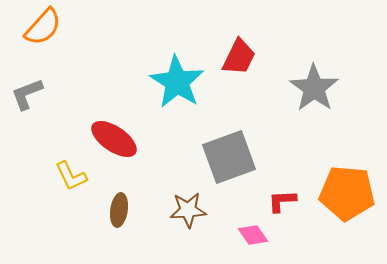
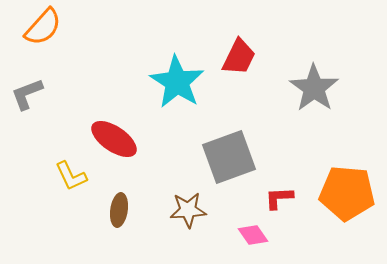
red L-shape: moved 3 px left, 3 px up
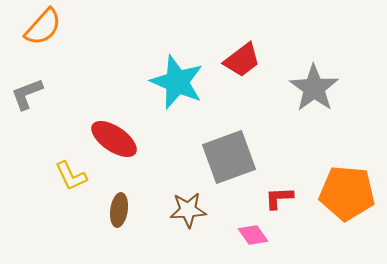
red trapezoid: moved 3 px right, 3 px down; rotated 27 degrees clockwise
cyan star: rotated 10 degrees counterclockwise
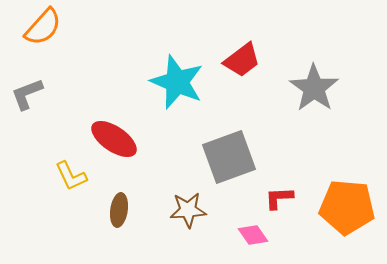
orange pentagon: moved 14 px down
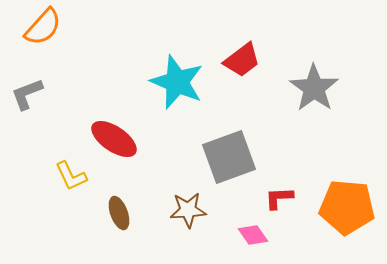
brown ellipse: moved 3 px down; rotated 28 degrees counterclockwise
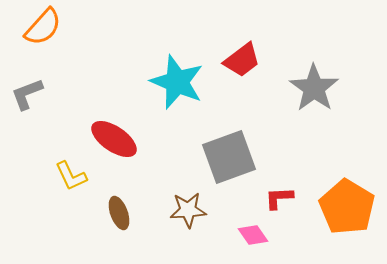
orange pentagon: rotated 26 degrees clockwise
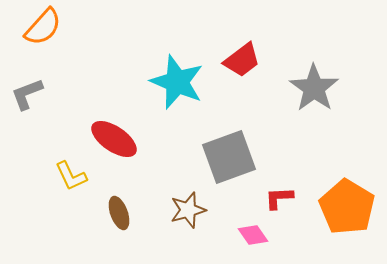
brown star: rotated 12 degrees counterclockwise
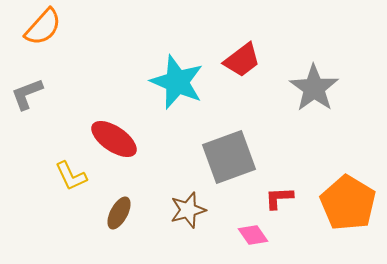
orange pentagon: moved 1 px right, 4 px up
brown ellipse: rotated 48 degrees clockwise
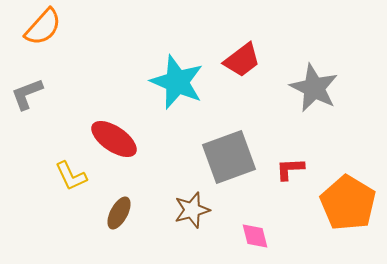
gray star: rotated 9 degrees counterclockwise
red L-shape: moved 11 px right, 29 px up
brown star: moved 4 px right
pink diamond: moved 2 px right, 1 px down; rotated 20 degrees clockwise
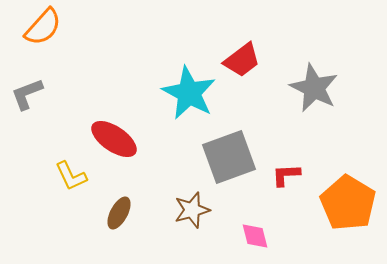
cyan star: moved 12 px right, 11 px down; rotated 6 degrees clockwise
red L-shape: moved 4 px left, 6 px down
